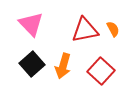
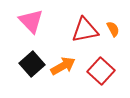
pink triangle: moved 3 px up
orange arrow: rotated 135 degrees counterclockwise
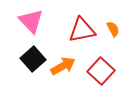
red triangle: moved 3 px left
black square: moved 1 px right, 5 px up
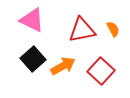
pink triangle: moved 1 px right, 1 px up; rotated 20 degrees counterclockwise
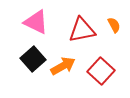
pink triangle: moved 4 px right, 2 px down
orange semicircle: moved 1 px right, 4 px up
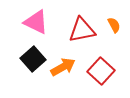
orange arrow: moved 1 px down
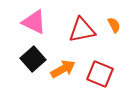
pink triangle: moved 2 px left
orange arrow: moved 2 px down
red square: moved 1 px left, 3 px down; rotated 20 degrees counterclockwise
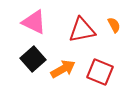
red square: moved 2 px up
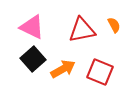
pink triangle: moved 2 px left, 5 px down
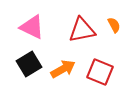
black square: moved 4 px left, 5 px down; rotated 10 degrees clockwise
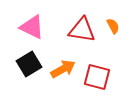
orange semicircle: moved 1 px left, 1 px down
red triangle: rotated 20 degrees clockwise
red square: moved 3 px left, 5 px down; rotated 8 degrees counterclockwise
